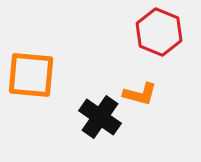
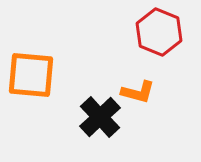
orange L-shape: moved 2 px left, 2 px up
black cross: rotated 12 degrees clockwise
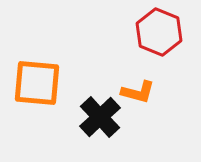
orange square: moved 6 px right, 8 px down
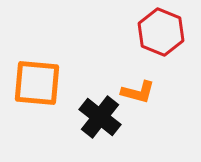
red hexagon: moved 2 px right
black cross: rotated 9 degrees counterclockwise
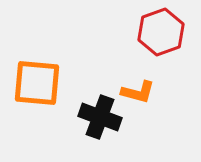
red hexagon: rotated 18 degrees clockwise
black cross: rotated 18 degrees counterclockwise
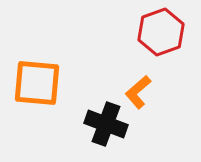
orange L-shape: rotated 124 degrees clockwise
black cross: moved 6 px right, 7 px down
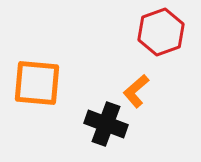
orange L-shape: moved 2 px left, 1 px up
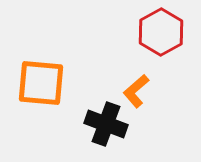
red hexagon: rotated 9 degrees counterclockwise
orange square: moved 4 px right
